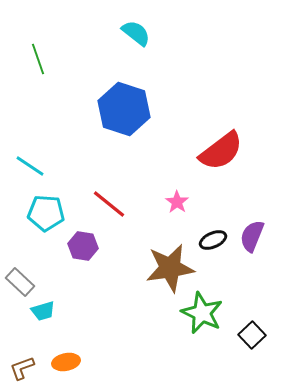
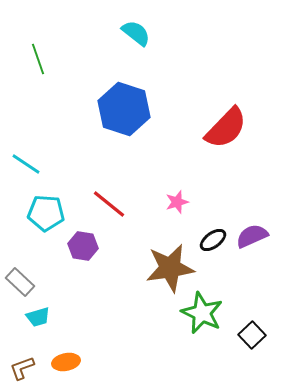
red semicircle: moved 5 px right, 23 px up; rotated 9 degrees counterclockwise
cyan line: moved 4 px left, 2 px up
pink star: rotated 20 degrees clockwise
purple semicircle: rotated 44 degrees clockwise
black ellipse: rotated 12 degrees counterclockwise
cyan trapezoid: moved 5 px left, 6 px down
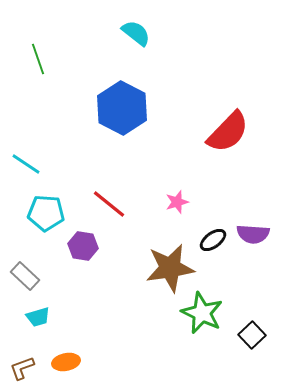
blue hexagon: moved 2 px left, 1 px up; rotated 9 degrees clockwise
red semicircle: moved 2 px right, 4 px down
purple semicircle: moved 1 px right, 2 px up; rotated 152 degrees counterclockwise
gray rectangle: moved 5 px right, 6 px up
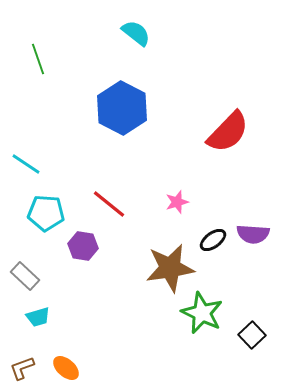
orange ellipse: moved 6 px down; rotated 52 degrees clockwise
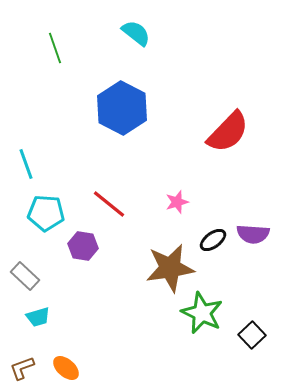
green line: moved 17 px right, 11 px up
cyan line: rotated 36 degrees clockwise
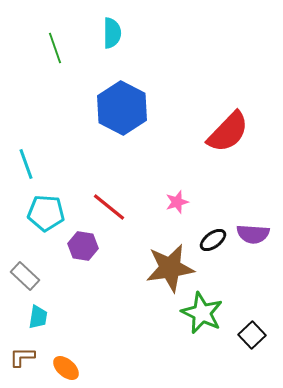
cyan semicircle: moved 24 px left; rotated 52 degrees clockwise
red line: moved 3 px down
cyan trapezoid: rotated 65 degrees counterclockwise
brown L-shape: moved 11 px up; rotated 20 degrees clockwise
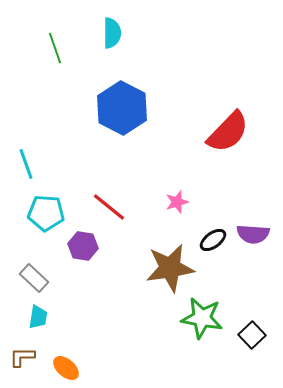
gray rectangle: moved 9 px right, 2 px down
green star: moved 5 px down; rotated 15 degrees counterclockwise
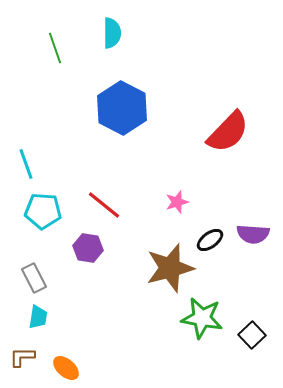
red line: moved 5 px left, 2 px up
cyan pentagon: moved 3 px left, 2 px up
black ellipse: moved 3 px left
purple hexagon: moved 5 px right, 2 px down
brown star: rotated 6 degrees counterclockwise
gray rectangle: rotated 20 degrees clockwise
